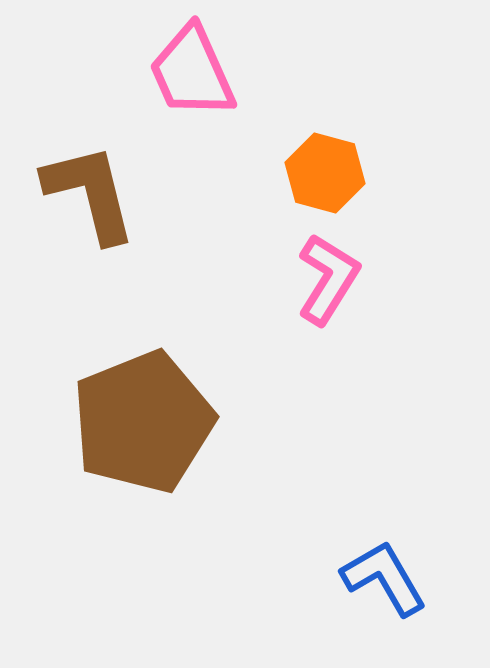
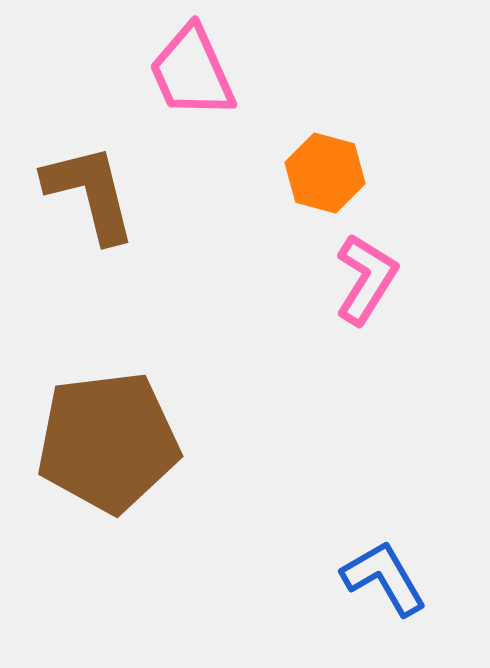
pink L-shape: moved 38 px right
brown pentagon: moved 35 px left, 20 px down; rotated 15 degrees clockwise
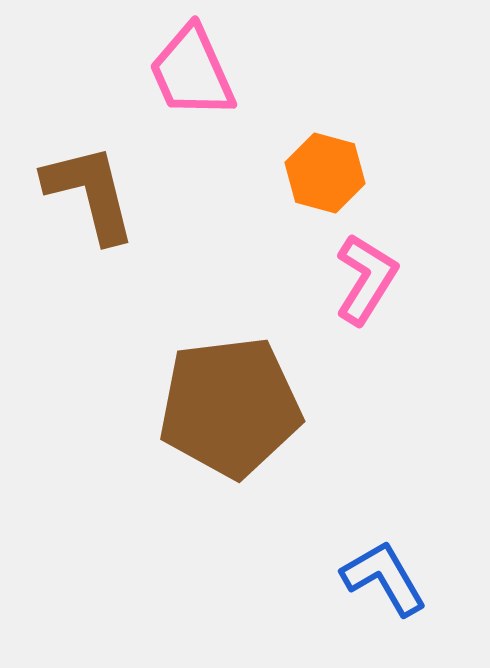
brown pentagon: moved 122 px right, 35 px up
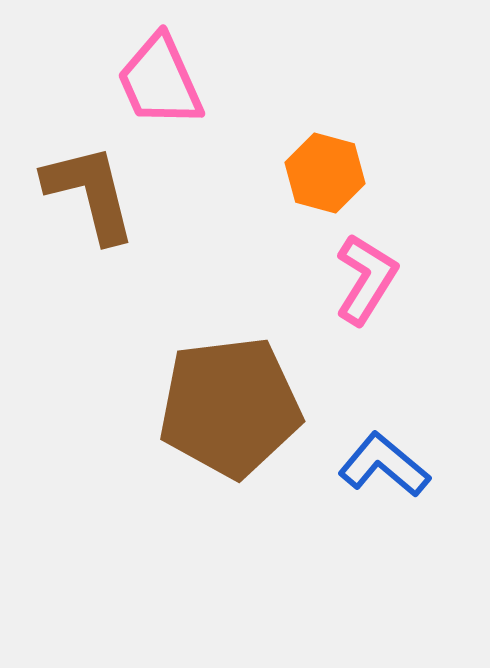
pink trapezoid: moved 32 px left, 9 px down
blue L-shape: moved 113 px up; rotated 20 degrees counterclockwise
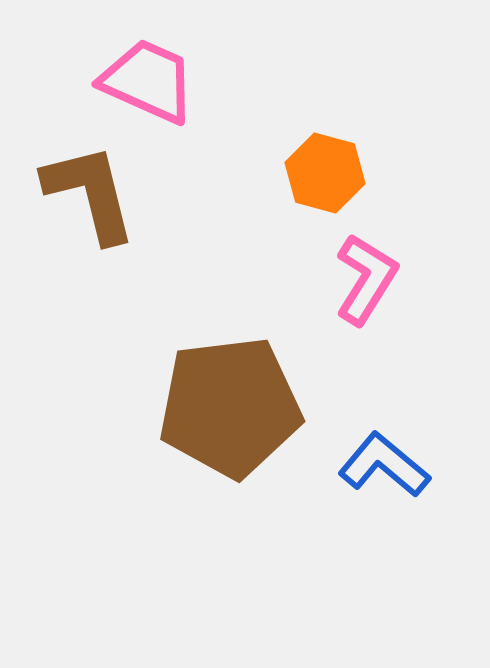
pink trapezoid: moved 12 px left; rotated 138 degrees clockwise
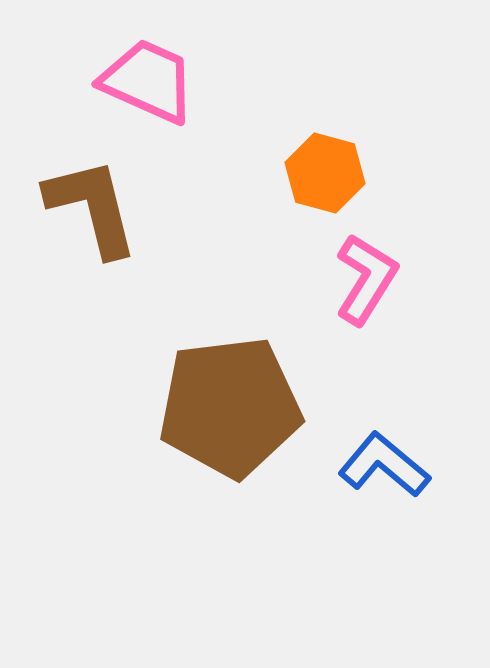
brown L-shape: moved 2 px right, 14 px down
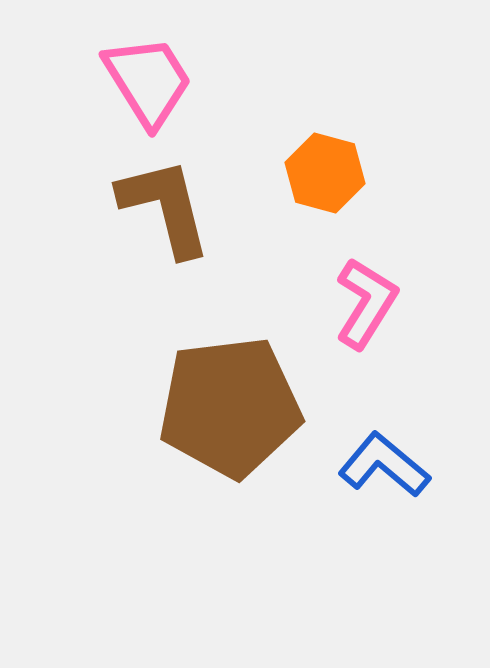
pink trapezoid: rotated 34 degrees clockwise
brown L-shape: moved 73 px right
pink L-shape: moved 24 px down
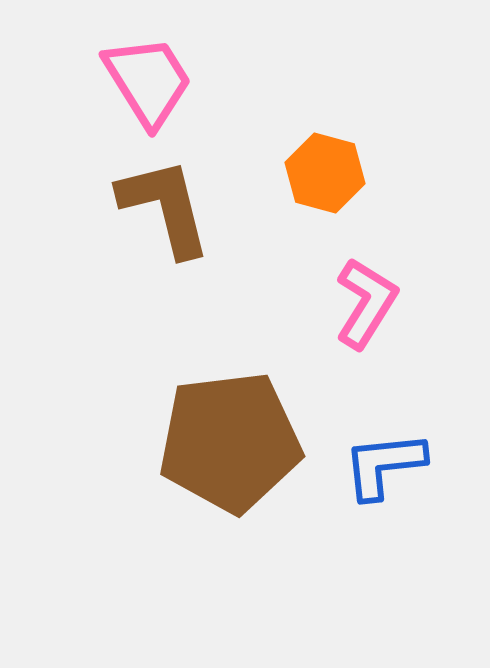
brown pentagon: moved 35 px down
blue L-shape: rotated 46 degrees counterclockwise
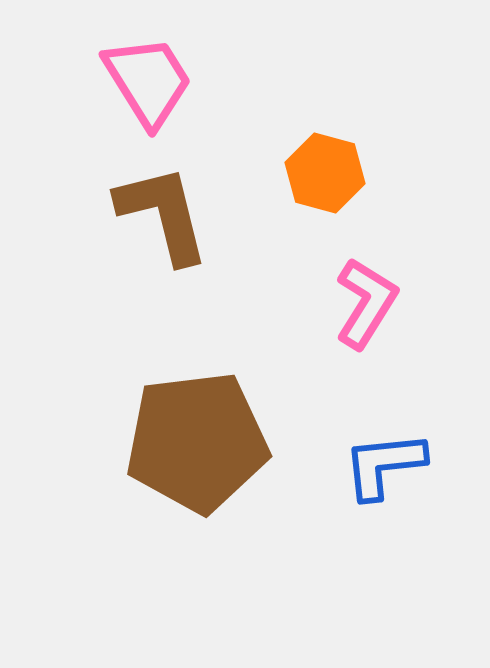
brown L-shape: moved 2 px left, 7 px down
brown pentagon: moved 33 px left
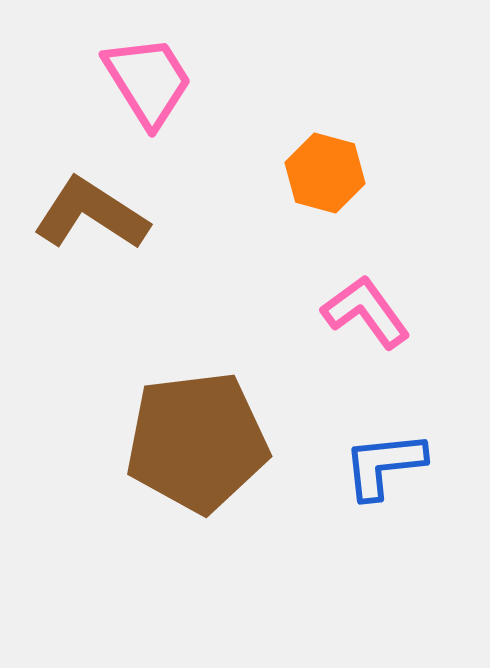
brown L-shape: moved 72 px left; rotated 43 degrees counterclockwise
pink L-shape: moved 9 px down; rotated 68 degrees counterclockwise
